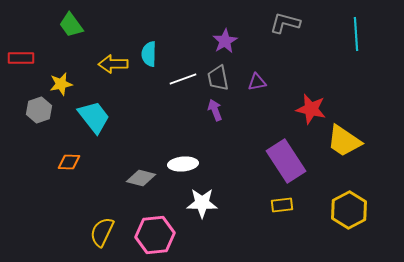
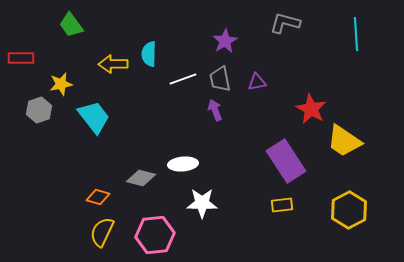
gray trapezoid: moved 2 px right, 1 px down
red star: rotated 16 degrees clockwise
orange diamond: moved 29 px right, 35 px down; rotated 15 degrees clockwise
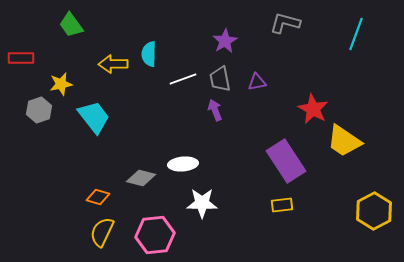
cyan line: rotated 24 degrees clockwise
red star: moved 2 px right
yellow hexagon: moved 25 px right, 1 px down
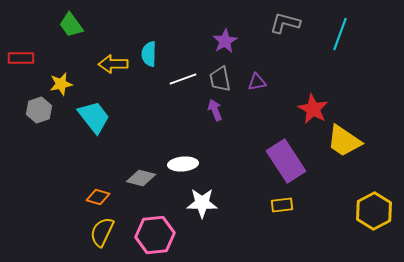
cyan line: moved 16 px left
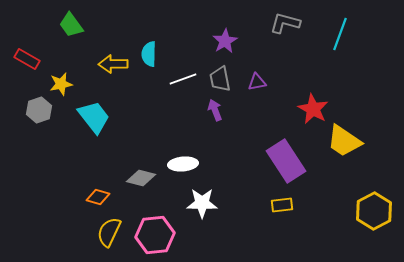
red rectangle: moved 6 px right, 1 px down; rotated 30 degrees clockwise
yellow semicircle: moved 7 px right
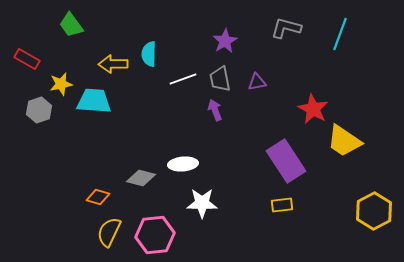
gray L-shape: moved 1 px right, 5 px down
cyan trapezoid: moved 16 px up; rotated 48 degrees counterclockwise
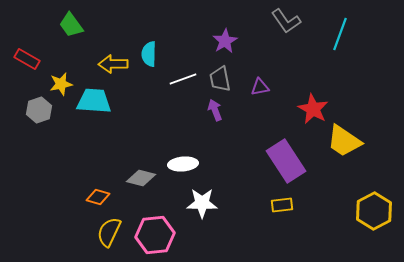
gray L-shape: moved 7 px up; rotated 140 degrees counterclockwise
purple triangle: moved 3 px right, 5 px down
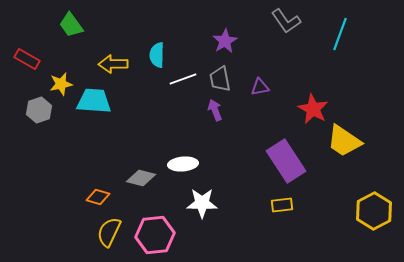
cyan semicircle: moved 8 px right, 1 px down
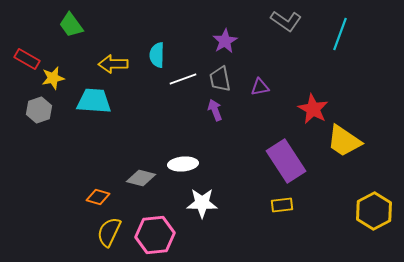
gray L-shape: rotated 20 degrees counterclockwise
yellow star: moved 8 px left, 6 px up
